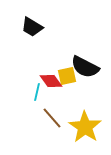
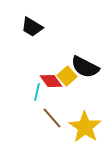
yellow square: rotated 30 degrees counterclockwise
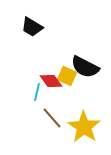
yellow square: rotated 24 degrees counterclockwise
yellow star: moved 1 px left
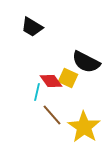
black semicircle: moved 1 px right, 5 px up
yellow square: moved 1 px right, 2 px down
brown line: moved 3 px up
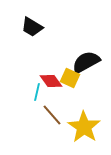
black semicircle: rotated 124 degrees clockwise
yellow square: moved 2 px right
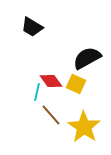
black semicircle: moved 1 px right, 4 px up
yellow square: moved 6 px right, 6 px down
brown line: moved 1 px left
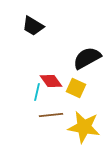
black trapezoid: moved 1 px right, 1 px up
yellow square: moved 4 px down
brown line: rotated 55 degrees counterclockwise
yellow star: rotated 24 degrees counterclockwise
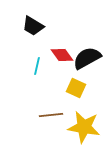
red diamond: moved 11 px right, 26 px up
cyan line: moved 26 px up
